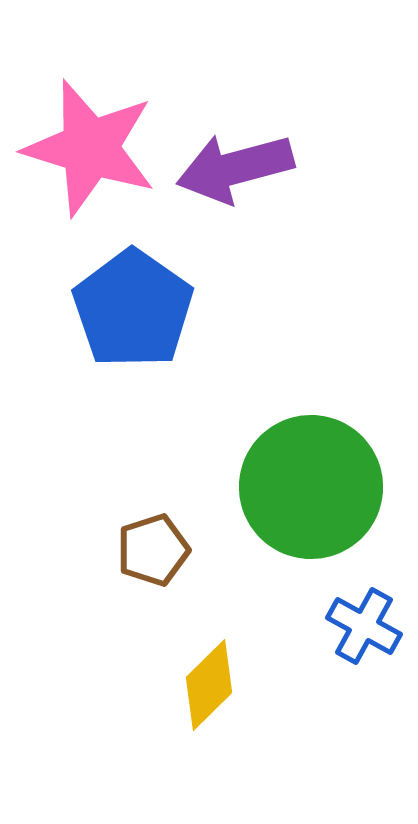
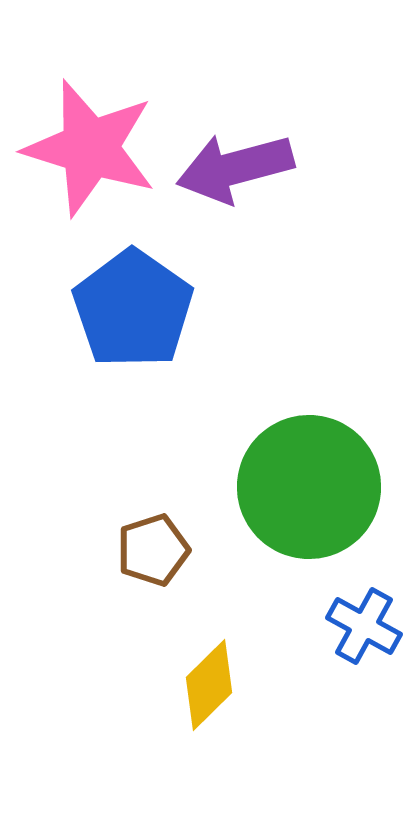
green circle: moved 2 px left
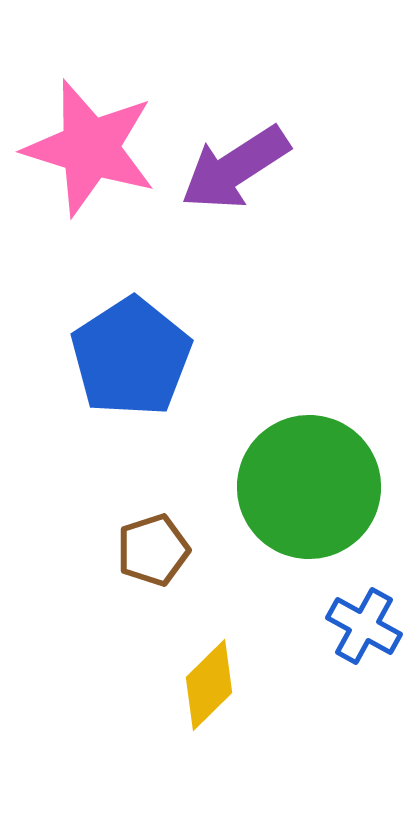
purple arrow: rotated 18 degrees counterclockwise
blue pentagon: moved 2 px left, 48 px down; rotated 4 degrees clockwise
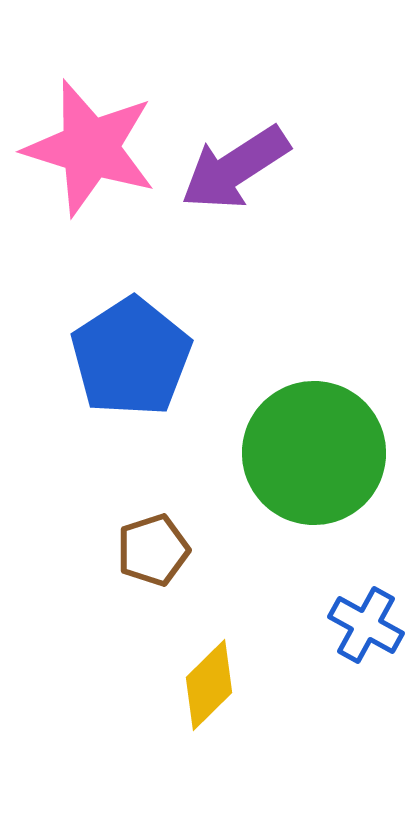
green circle: moved 5 px right, 34 px up
blue cross: moved 2 px right, 1 px up
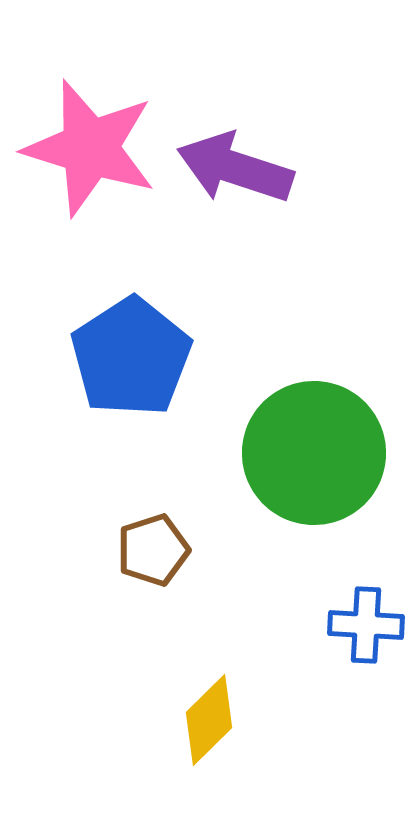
purple arrow: rotated 51 degrees clockwise
blue cross: rotated 26 degrees counterclockwise
yellow diamond: moved 35 px down
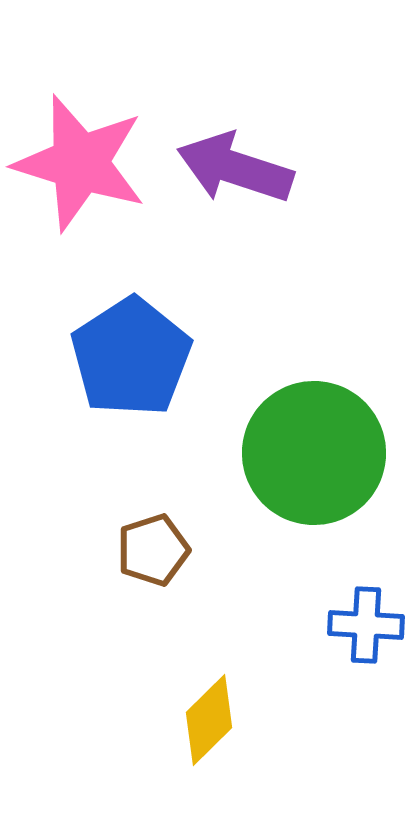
pink star: moved 10 px left, 15 px down
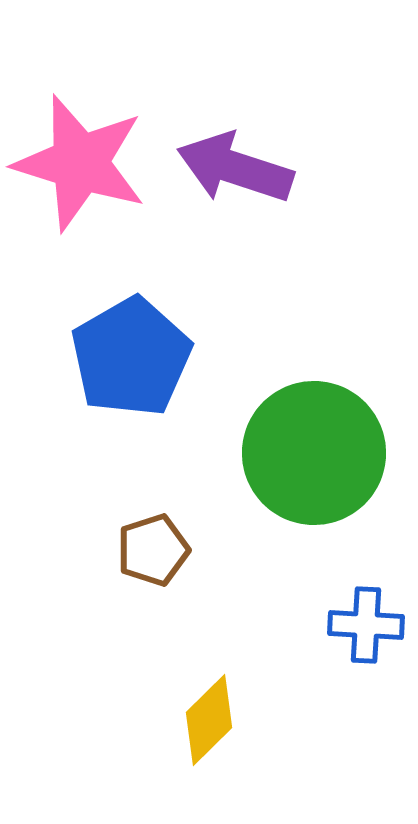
blue pentagon: rotated 3 degrees clockwise
